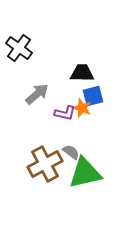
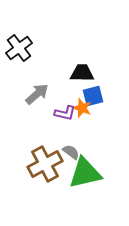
black cross: rotated 16 degrees clockwise
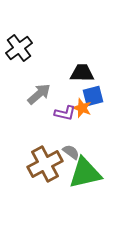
gray arrow: moved 2 px right
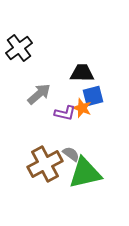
gray semicircle: moved 2 px down
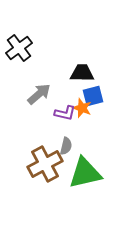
gray semicircle: moved 5 px left, 8 px up; rotated 66 degrees clockwise
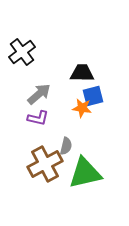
black cross: moved 3 px right, 4 px down
orange star: rotated 12 degrees counterclockwise
purple L-shape: moved 27 px left, 5 px down
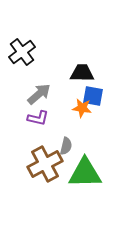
blue square: rotated 25 degrees clockwise
green triangle: rotated 12 degrees clockwise
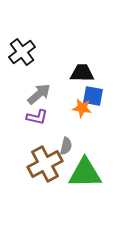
purple L-shape: moved 1 px left, 1 px up
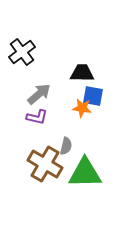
brown cross: rotated 32 degrees counterclockwise
